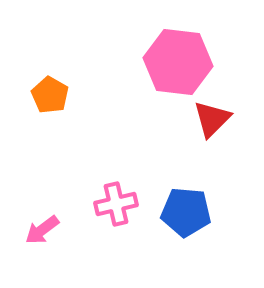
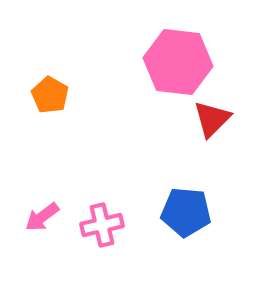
pink cross: moved 14 px left, 21 px down
pink arrow: moved 13 px up
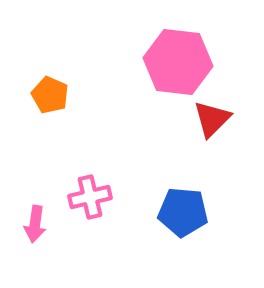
orange pentagon: rotated 6 degrees counterclockwise
blue pentagon: moved 3 px left
pink arrow: moved 7 px left, 7 px down; rotated 45 degrees counterclockwise
pink cross: moved 12 px left, 28 px up
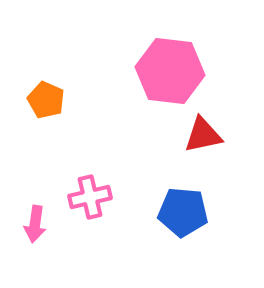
pink hexagon: moved 8 px left, 9 px down
orange pentagon: moved 4 px left, 5 px down
red triangle: moved 9 px left, 16 px down; rotated 33 degrees clockwise
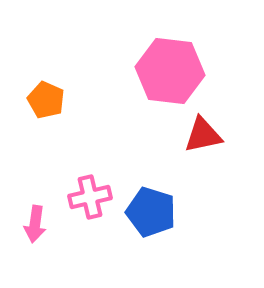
blue pentagon: moved 32 px left; rotated 12 degrees clockwise
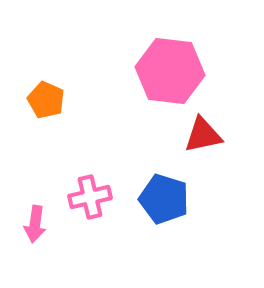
blue pentagon: moved 13 px right, 13 px up
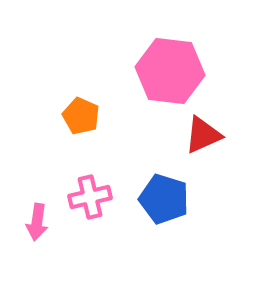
orange pentagon: moved 35 px right, 16 px down
red triangle: rotated 12 degrees counterclockwise
pink arrow: moved 2 px right, 2 px up
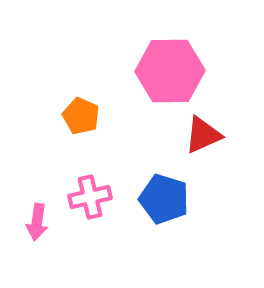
pink hexagon: rotated 8 degrees counterclockwise
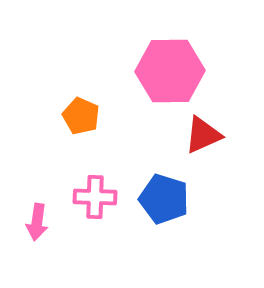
pink cross: moved 5 px right; rotated 15 degrees clockwise
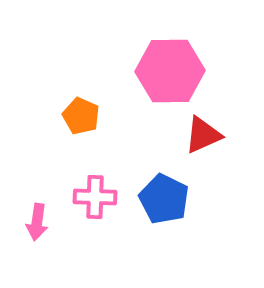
blue pentagon: rotated 9 degrees clockwise
